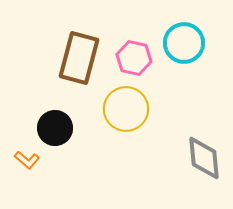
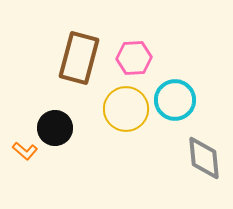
cyan circle: moved 9 px left, 57 px down
pink hexagon: rotated 16 degrees counterclockwise
orange L-shape: moved 2 px left, 9 px up
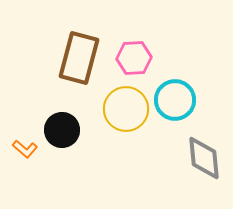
black circle: moved 7 px right, 2 px down
orange L-shape: moved 2 px up
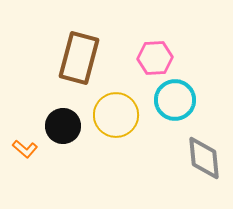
pink hexagon: moved 21 px right
yellow circle: moved 10 px left, 6 px down
black circle: moved 1 px right, 4 px up
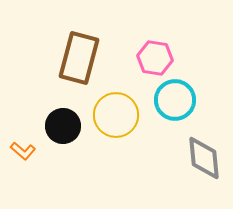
pink hexagon: rotated 12 degrees clockwise
orange L-shape: moved 2 px left, 2 px down
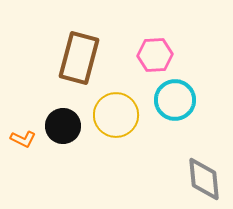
pink hexagon: moved 3 px up; rotated 12 degrees counterclockwise
orange L-shape: moved 12 px up; rotated 15 degrees counterclockwise
gray diamond: moved 21 px down
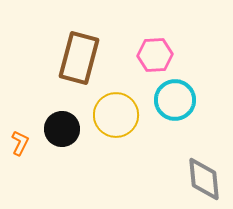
black circle: moved 1 px left, 3 px down
orange L-shape: moved 3 px left, 4 px down; rotated 90 degrees counterclockwise
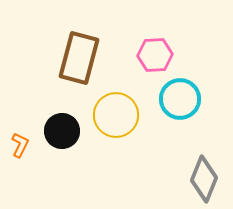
cyan circle: moved 5 px right, 1 px up
black circle: moved 2 px down
orange L-shape: moved 2 px down
gray diamond: rotated 27 degrees clockwise
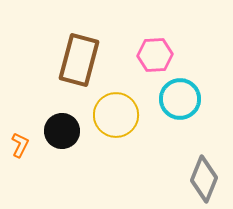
brown rectangle: moved 2 px down
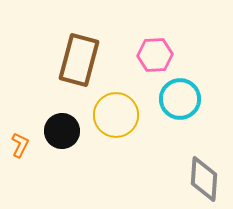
gray diamond: rotated 18 degrees counterclockwise
